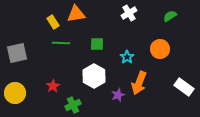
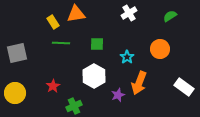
green cross: moved 1 px right, 1 px down
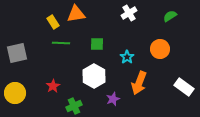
purple star: moved 5 px left, 4 px down
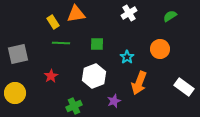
gray square: moved 1 px right, 1 px down
white hexagon: rotated 10 degrees clockwise
red star: moved 2 px left, 10 px up
purple star: moved 1 px right, 2 px down
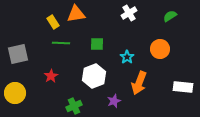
white rectangle: moved 1 px left; rotated 30 degrees counterclockwise
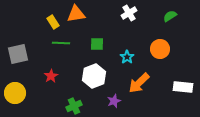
orange arrow: rotated 25 degrees clockwise
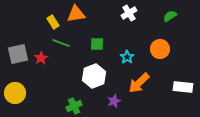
green line: rotated 18 degrees clockwise
red star: moved 10 px left, 18 px up
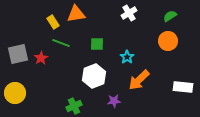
orange circle: moved 8 px right, 8 px up
orange arrow: moved 3 px up
purple star: rotated 16 degrees clockwise
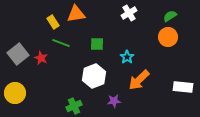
orange circle: moved 4 px up
gray square: rotated 25 degrees counterclockwise
red star: rotated 16 degrees counterclockwise
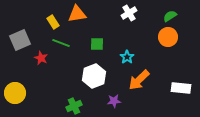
orange triangle: moved 1 px right
gray square: moved 2 px right, 14 px up; rotated 15 degrees clockwise
white rectangle: moved 2 px left, 1 px down
